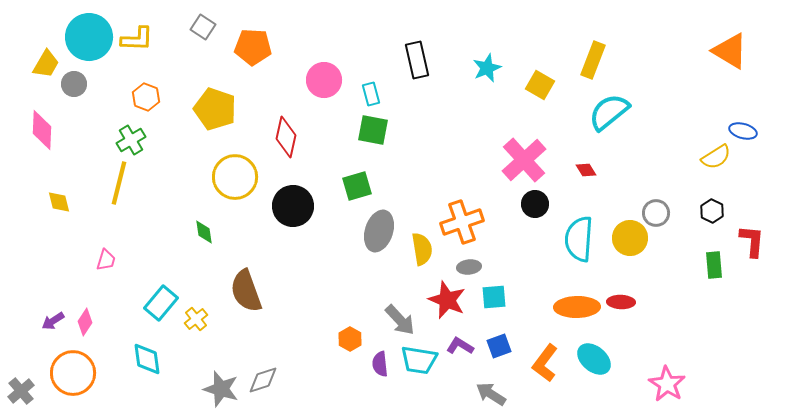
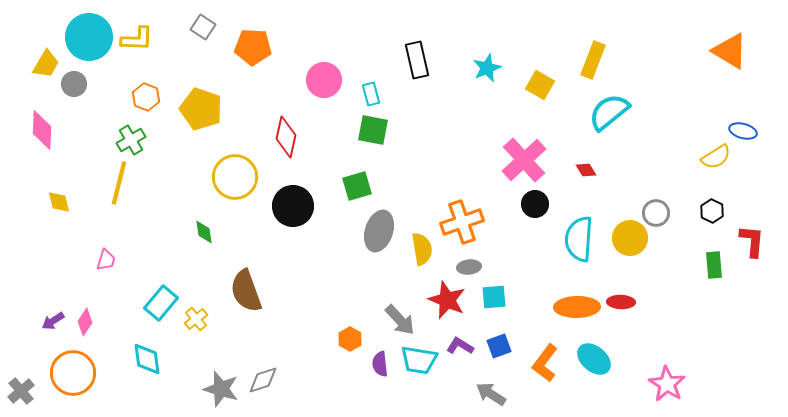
yellow pentagon at (215, 109): moved 14 px left
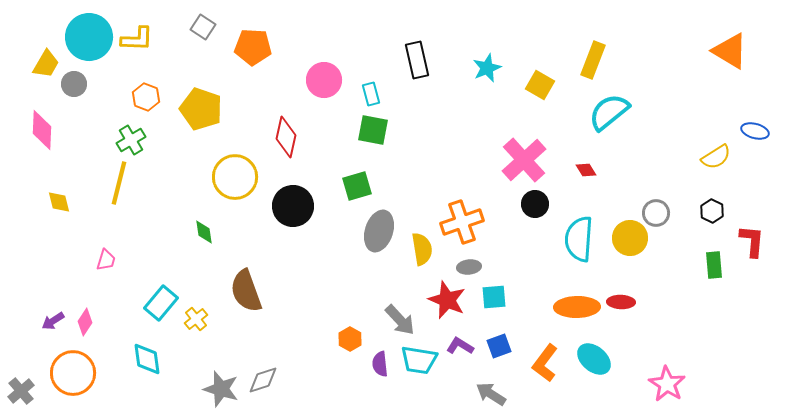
blue ellipse at (743, 131): moved 12 px right
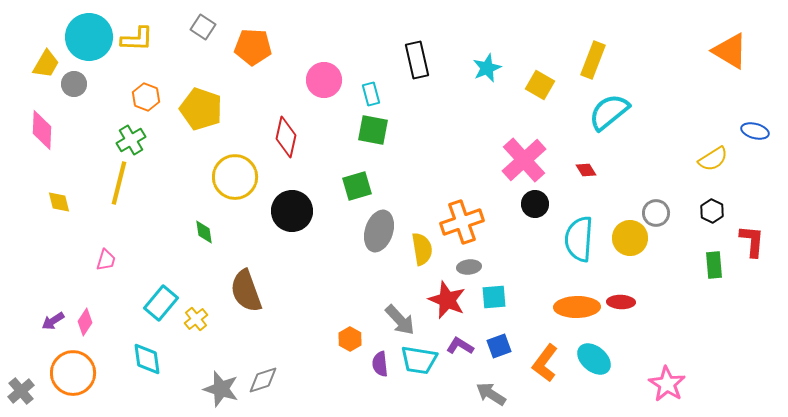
yellow semicircle at (716, 157): moved 3 px left, 2 px down
black circle at (293, 206): moved 1 px left, 5 px down
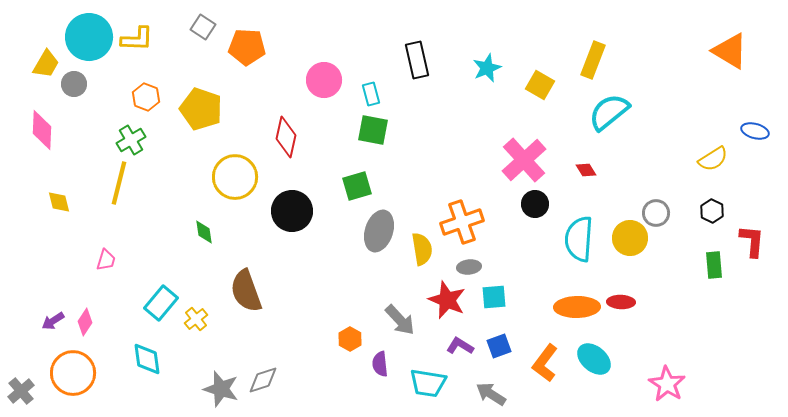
orange pentagon at (253, 47): moved 6 px left
cyan trapezoid at (419, 360): moved 9 px right, 23 px down
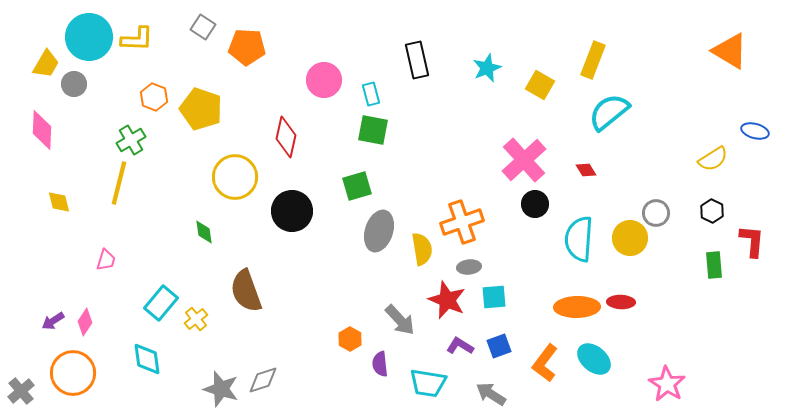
orange hexagon at (146, 97): moved 8 px right
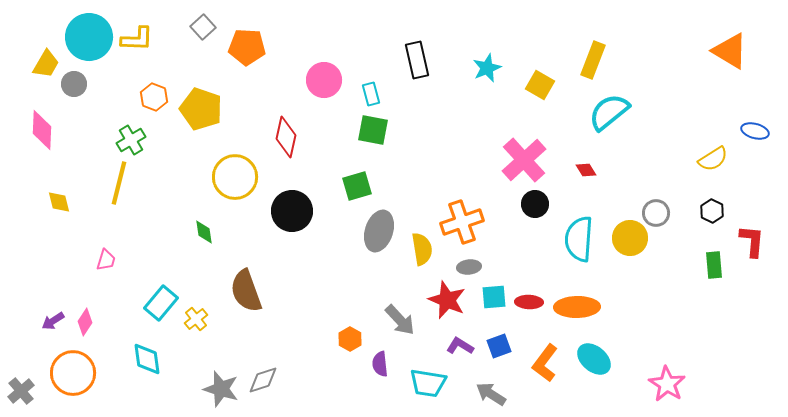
gray square at (203, 27): rotated 15 degrees clockwise
red ellipse at (621, 302): moved 92 px left
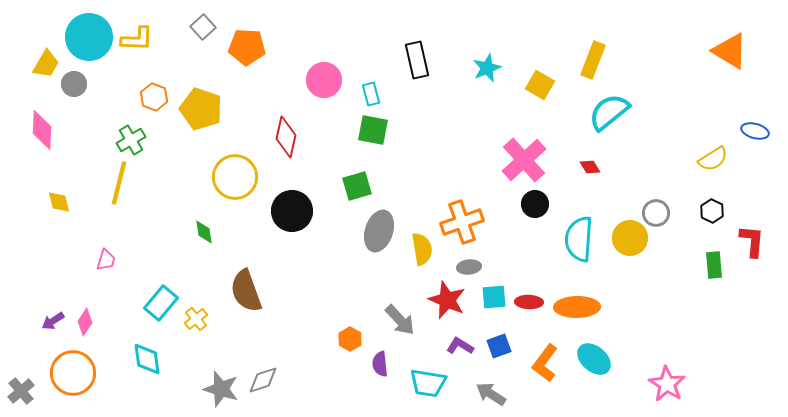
red diamond at (586, 170): moved 4 px right, 3 px up
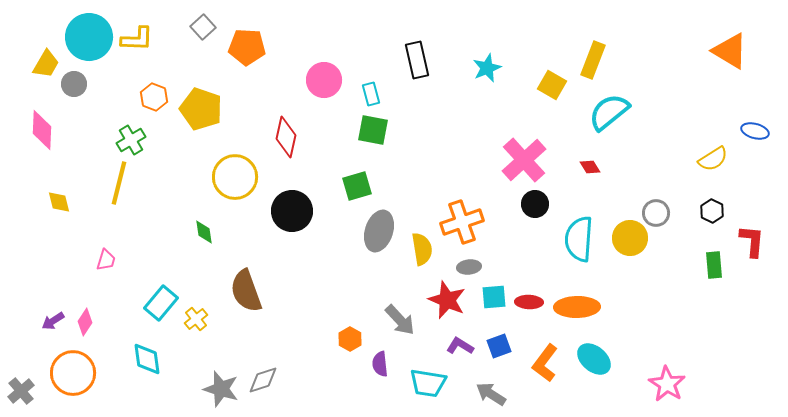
yellow square at (540, 85): moved 12 px right
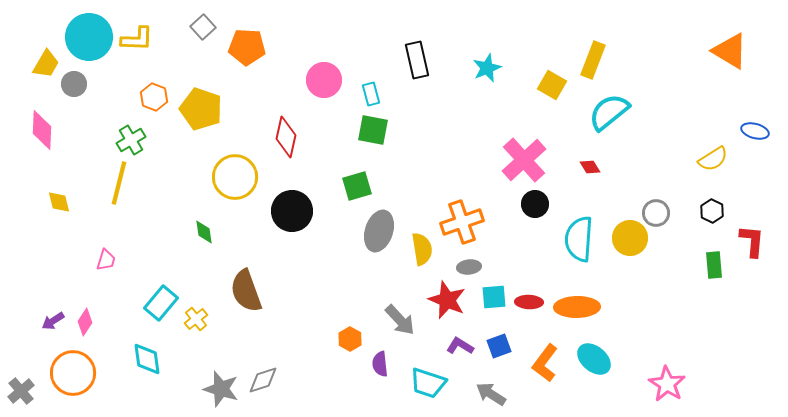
cyan trapezoid at (428, 383): rotated 9 degrees clockwise
